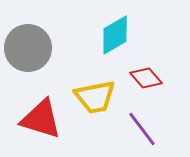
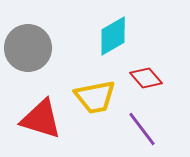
cyan diamond: moved 2 px left, 1 px down
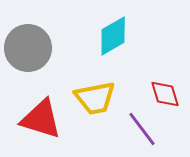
red diamond: moved 19 px right, 16 px down; rotated 24 degrees clockwise
yellow trapezoid: moved 1 px down
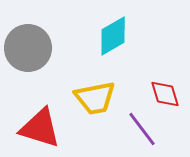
red triangle: moved 1 px left, 9 px down
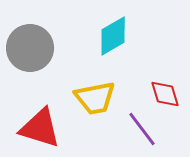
gray circle: moved 2 px right
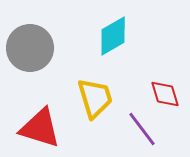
yellow trapezoid: rotated 96 degrees counterclockwise
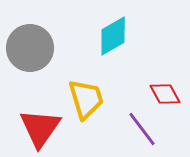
red diamond: rotated 12 degrees counterclockwise
yellow trapezoid: moved 9 px left, 1 px down
red triangle: rotated 48 degrees clockwise
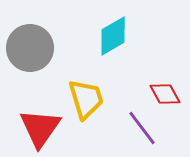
purple line: moved 1 px up
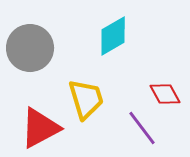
red triangle: rotated 27 degrees clockwise
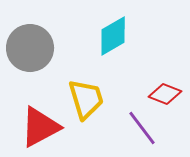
red diamond: rotated 40 degrees counterclockwise
red triangle: moved 1 px up
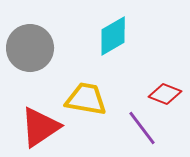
yellow trapezoid: rotated 63 degrees counterclockwise
red triangle: rotated 6 degrees counterclockwise
